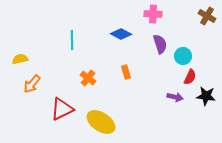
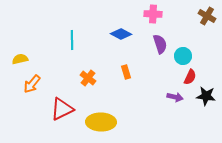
yellow ellipse: rotated 32 degrees counterclockwise
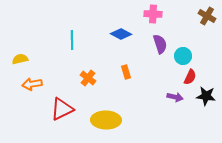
orange arrow: rotated 42 degrees clockwise
yellow ellipse: moved 5 px right, 2 px up
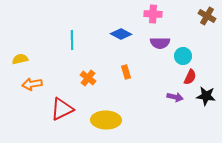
purple semicircle: moved 1 px up; rotated 108 degrees clockwise
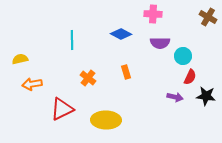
brown cross: moved 1 px right, 1 px down
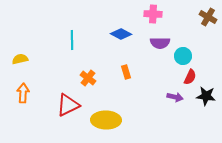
orange arrow: moved 9 px left, 9 px down; rotated 102 degrees clockwise
red triangle: moved 6 px right, 4 px up
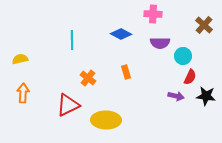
brown cross: moved 4 px left, 8 px down; rotated 12 degrees clockwise
purple arrow: moved 1 px right, 1 px up
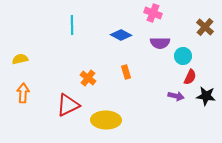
pink cross: moved 1 px up; rotated 18 degrees clockwise
brown cross: moved 1 px right, 2 px down
blue diamond: moved 1 px down
cyan line: moved 15 px up
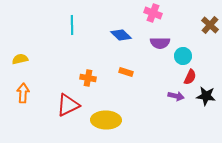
brown cross: moved 5 px right, 2 px up
blue diamond: rotated 15 degrees clockwise
orange rectangle: rotated 56 degrees counterclockwise
orange cross: rotated 28 degrees counterclockwise
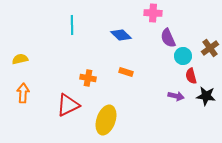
pink cross: rotated 18 degrees counterclockwise
brown cross: moved 23 px down; rotated 12 degrees clockwise
purple semicircle: moved 8 px right, 5 px up; rotated 66 degrees clockwise
red semicircle: moved 1 px right, 1 px up; rotated 140 degrees clockwise
yellow ellipse: rotated 72 degrees counterclockwise
